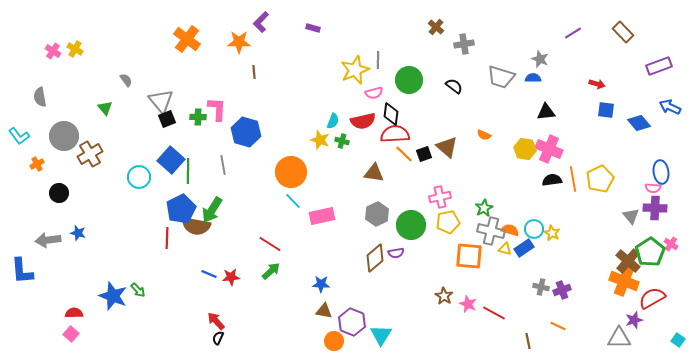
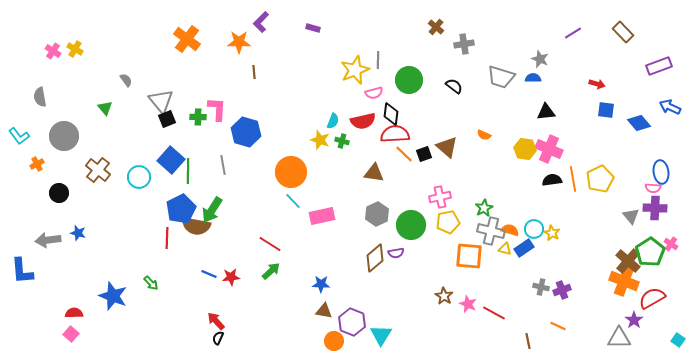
brown cross at (90, 154): moved 8 px right, 16 px down; rotated 20 degrees counterclockwise
green arrow at (138, 290): moved 13 px right, 7 px up
purple star at (634, 320): rotated 18 degrees counterclockwise
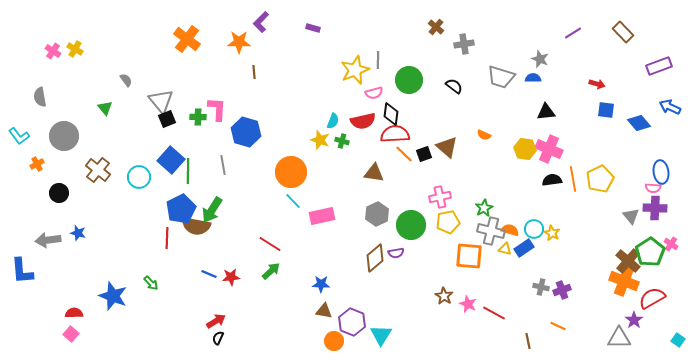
red arrow at (216, 321): rotated 102 degrees clockwise
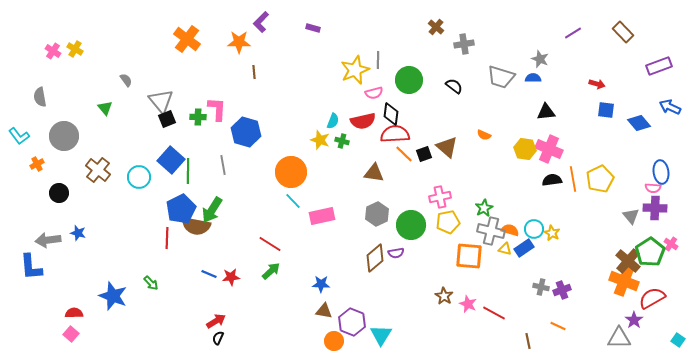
blue L-shape at (22, 271): moved 9 px right, 4 px up
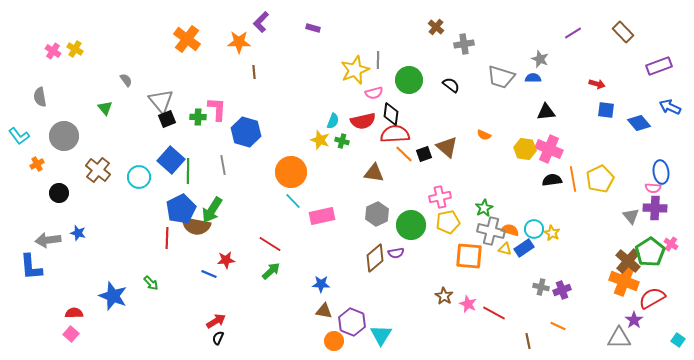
black semicircle at (454, 86): moved 3 px left, 1 px up
red star at (231, 277): moved 5 px left, 17 px up
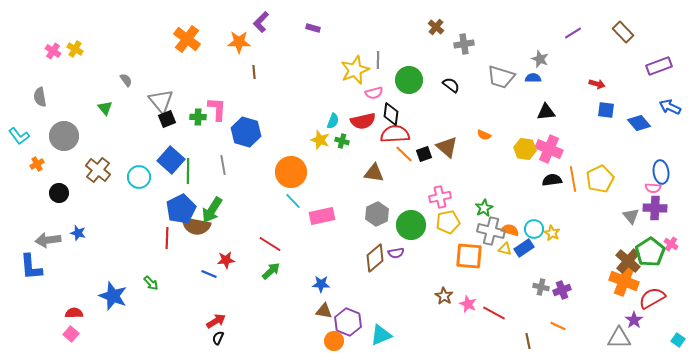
purple hexagon at (352, 322): moved 4 px left
cyan triangle at (381, 335): rotated 35 degrees clockwise
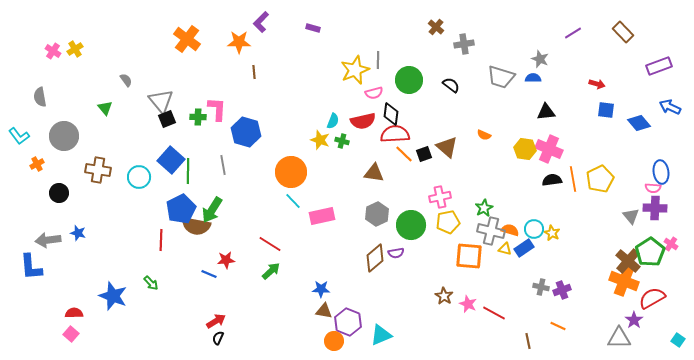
yellow cross at (75, 49): rotated 28 degrees clockwise
brown cross at (98, 170): rotated 30 degrees counterclockwise
red line at (167, 238): moved 6 px left, 2 px down
blue star at (321, 284): moved 5 px down
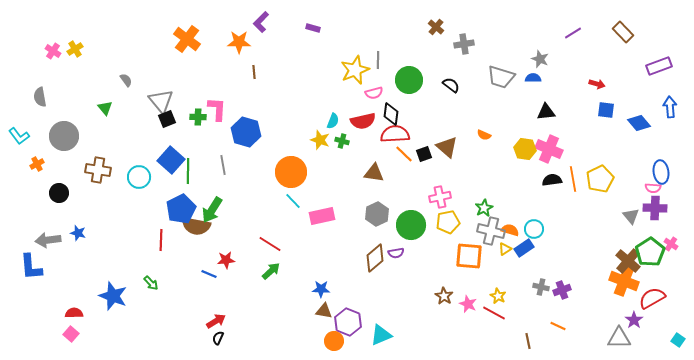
blue arrow at (670, 107): rotated 60 degrees clockwise
yellow star at (552, 233): moved 54 px left, 63 px down
yellow triangle at (505, 249): rotated 48 degrees counterclockwise
